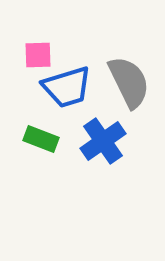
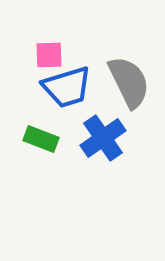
pink square: moved 11 px right
blue cross: moved 3 px up
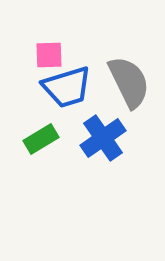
green rectangle: rotated 52 degrees counterclockwise
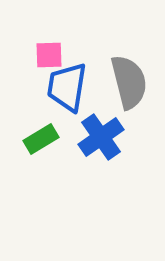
gray semicircle: rotated 12 degrees clockwise
blue trapezoid: rotated 116 degrees clockwise
blue cross: moved 2 px left, 1 px up
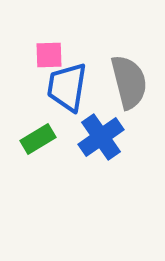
green rectangle: moved 3 px left
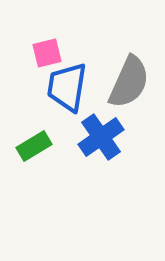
pink square: moved 2 px left, 2 px up; rotated 12 degrees counterclockwise
gray semicircle: rotated 38 degrees clockwise
green rectangle: moved 4 px left, 7 px down
